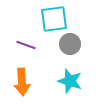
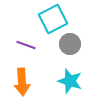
cyan square: moved 1 px left; rotated 20 degrees counterclockwise
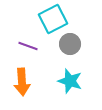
purple line: moved 2 px right, 1 px down
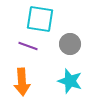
cyan square: moved 13 px left; rotated 36 degrees clockwise
